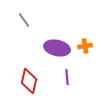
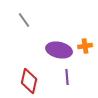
purple ellipse: moved 2 px right, 2 px down
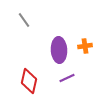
purple ellipse: rotated 75 degrees clockwise
purple line: moved 1 px down; rotated 70 degrees clockwise
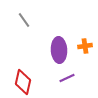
red diamond: moved 6 px left, 1 px down
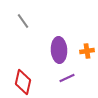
gray line: moved 1 px left, 1 px down
orange cross: moved 2 px right, 5 px down
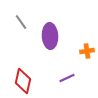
gray line: moved 2 px left, 1 px down
purple ellipse: moved 9 px left, 14 px up
red diamond: moved 1 px up
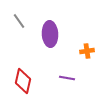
gray line: moved 2 px left, 1 px up
purple ellipse: moved 2 px up
purple line: rotated 35 degrees clockwise
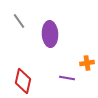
orange cross: moved 12 px down
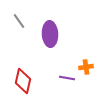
orange cross: moved 1 px left, 4 px down
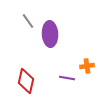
gray line: moved 9 px right
orange cross: moved 1 px right, 1 px up
red diamond: moved 3 px right
